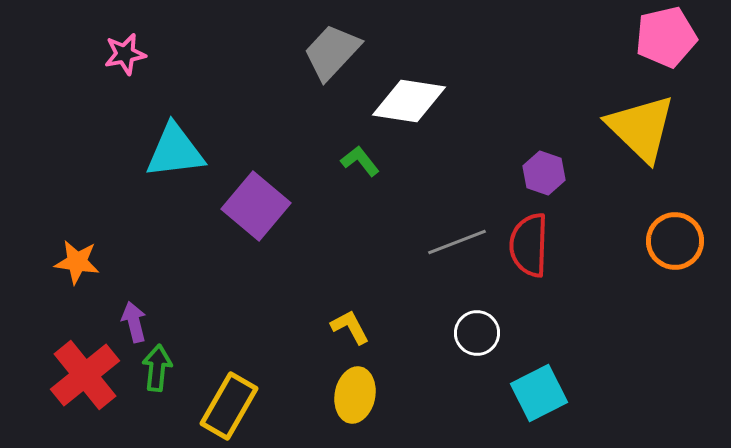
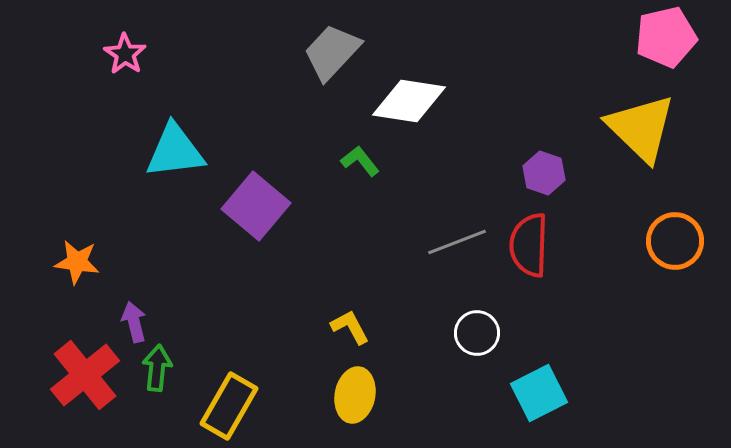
pink star: rotated 27 degrees counterclockwise
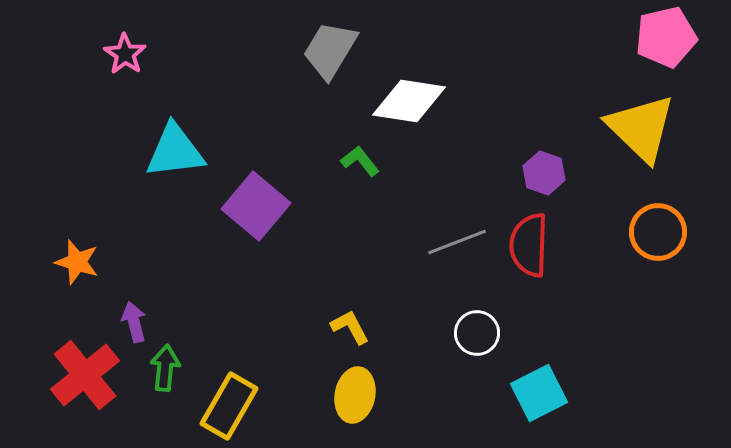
gray trapezoid: moved 2 px left, 2 px up; rotated 12 degrees counterclockwise
orange circle: moved 17 px left, 9 px up
orange star: rotated 9 degrees clockwise
green arrow: moved 8 px right
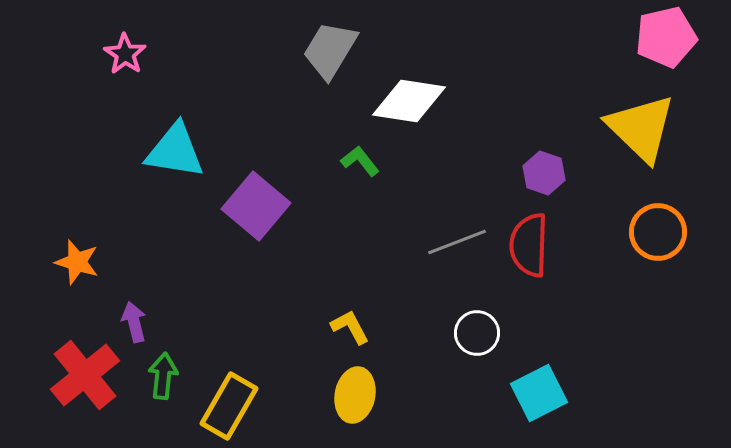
cyan triangle: rotated 16 degrees clockwise
green arrow: moved 2 px left, 8 px down
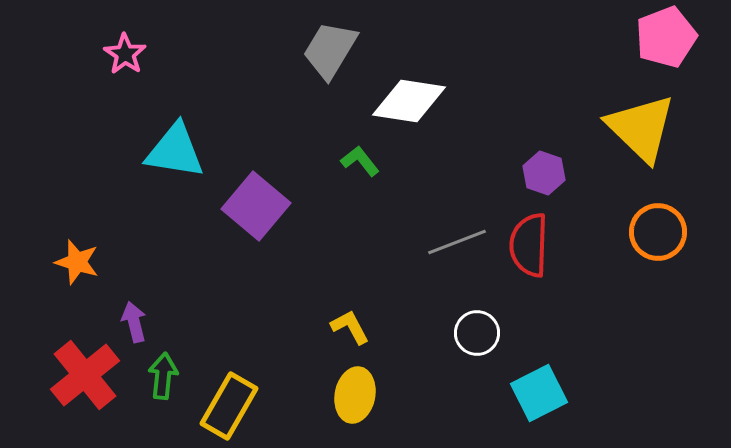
pink pentagon: rotated 8 degrees counterclockwise
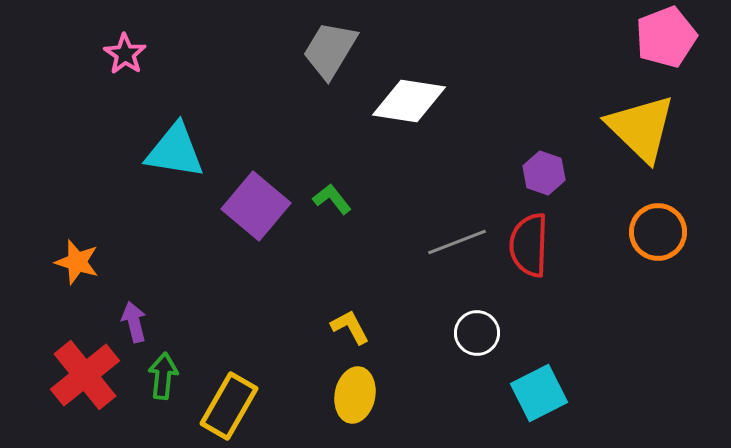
green L-shape: moved 28 px left, 38 px down
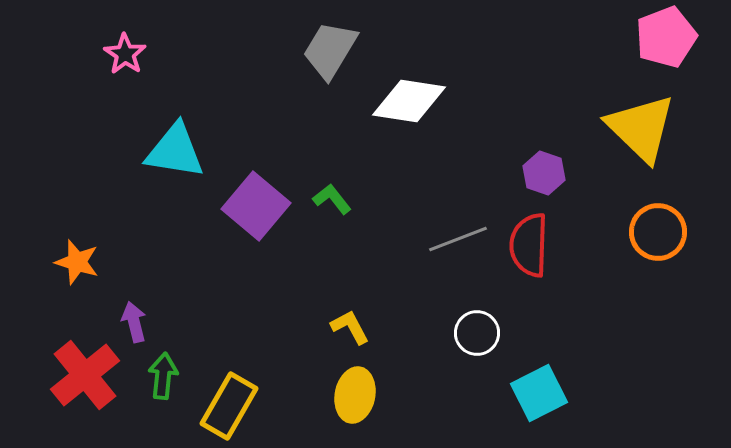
gray line: moved 1 px right, 3 px up
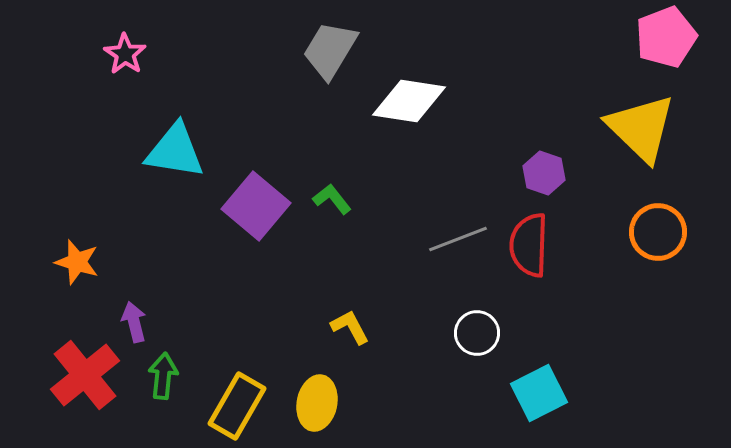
yellow ellipse: moved 38 px left, 8 px down
yellow rectangle: moved 8 px right
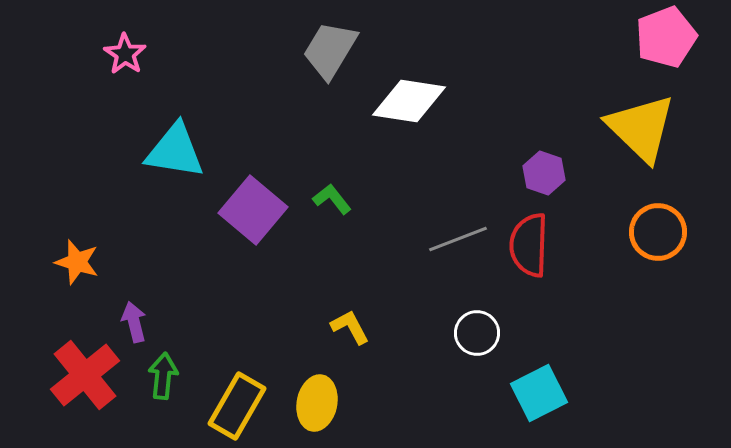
purple square: moved 3 px left, 4 px down
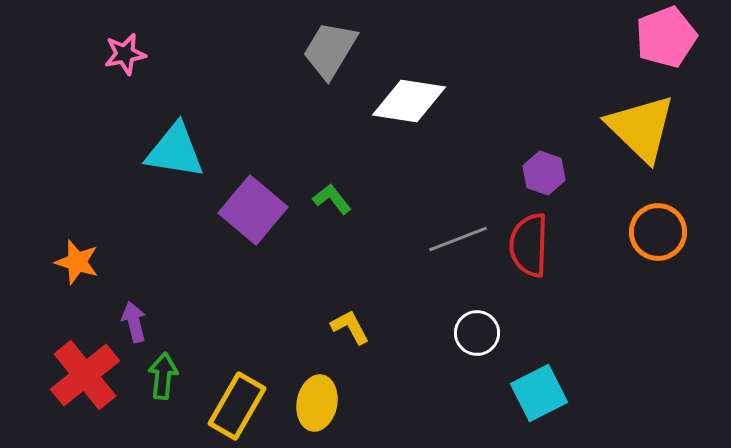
pink star: rotated 27 degrees clockwise
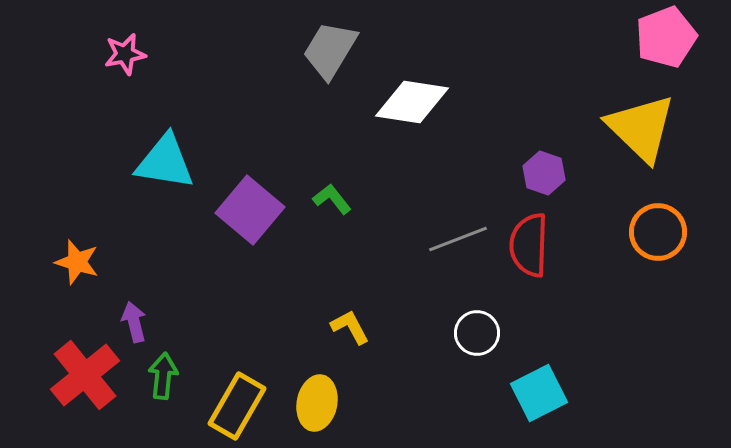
white diamond: moved 3 px right, 1 px down
cyan triangle: moved 10 px left, 11 px down
purple square: moved 3 px left
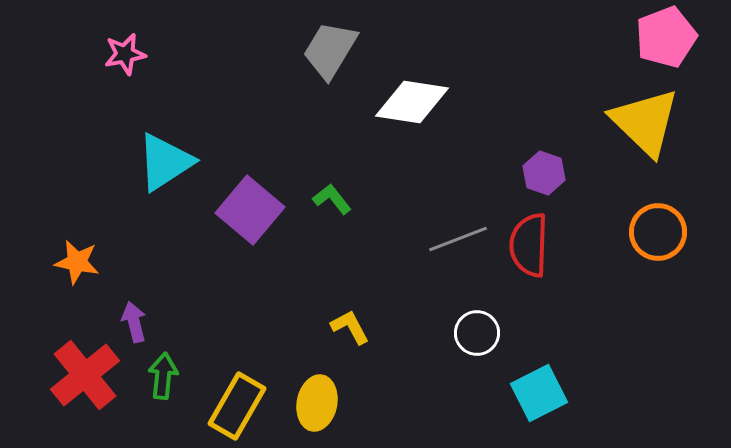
yellow triangle: moved 4 px right, 6 px up
cyan triangle: rotated 42 degrees counterclockwise
orange star: rotated 6 degrees counterclockwise
